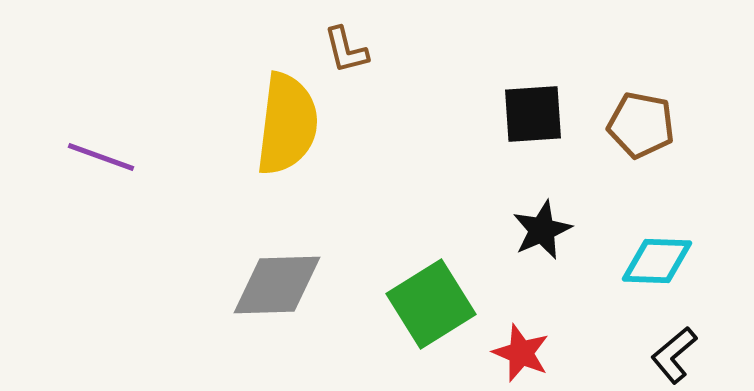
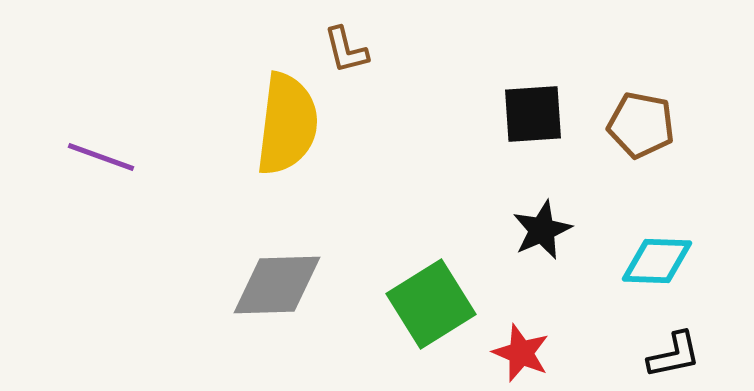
black L-shape: rotated 152 degrees counterclockwise
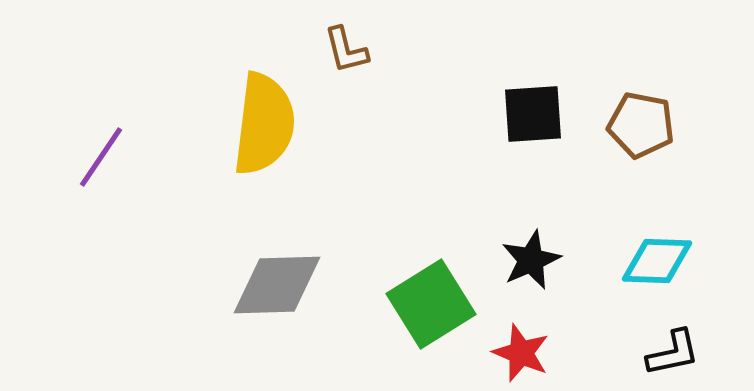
yellow semicircle: moved 23 px left
purple line: rotated 76 degrees counterclockwise
black star: moved 11 px left, 30 px down
black L-shape: moved 1 px left, 2 px up
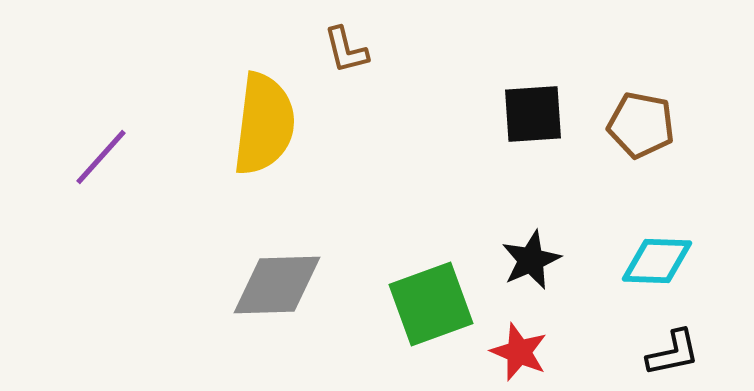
purple line: rotated 8 degrees clockwise
green square: rotated 12 degrees clockwise
red star: moved 2 px left, 1 px up
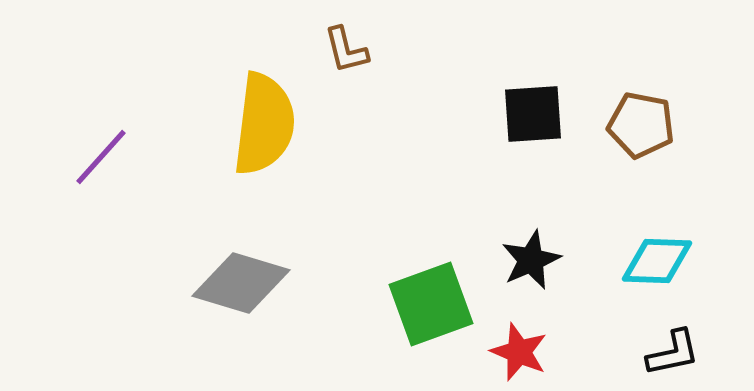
gray diamond: moved 36 px left, 2 px up; rotated 18 degrees clockwise
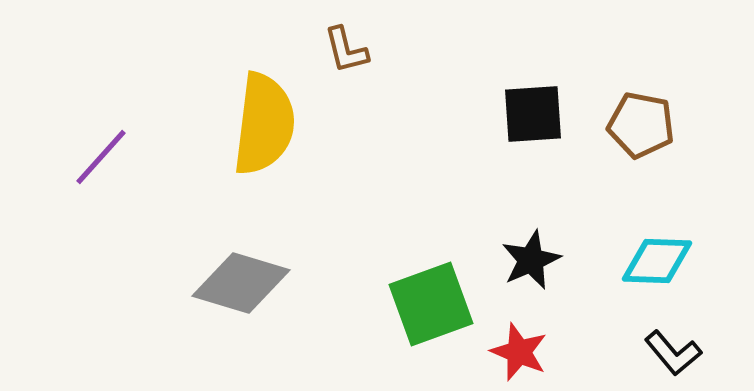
black L-shape: rotated 62 degrees clockwise
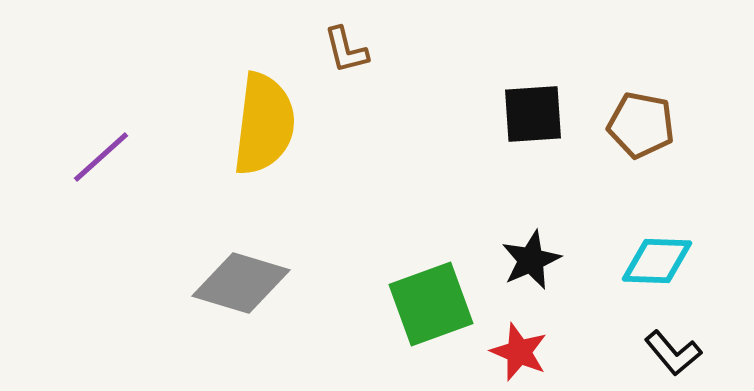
purple line: rotated 6 degrees clockwise
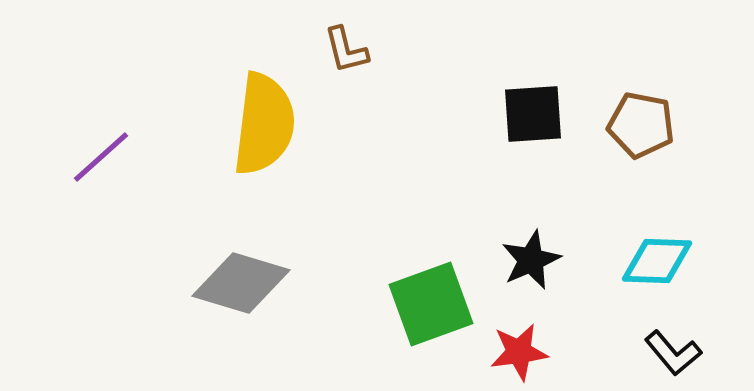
red star: rotated 30 degrees counterclockwise
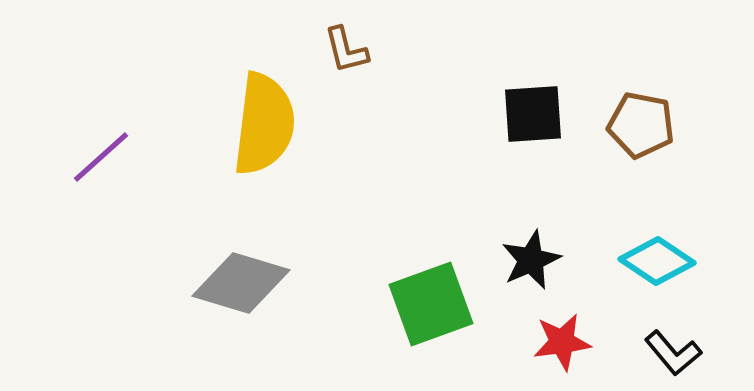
cyan diamond: rotated 32 degrees clockwise
red star: moved 43 px right, 10 px up
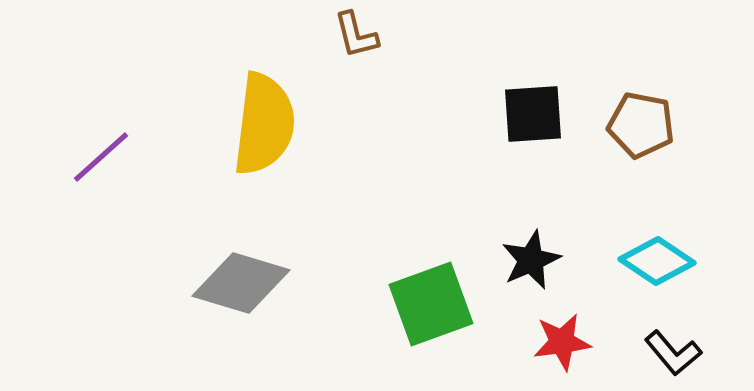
brown L-shape: moved 10 px right, 15 px up
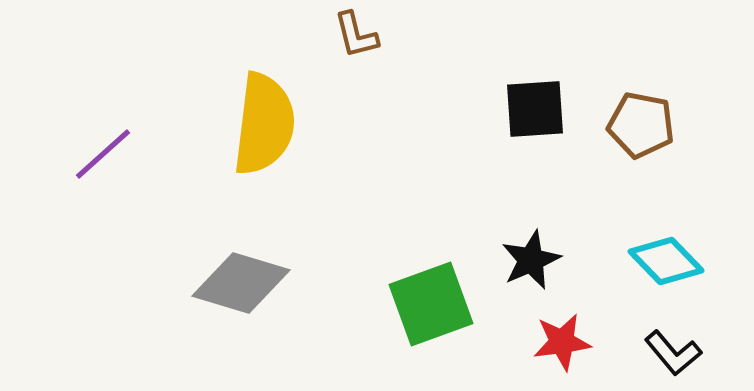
black square: moved 2 px right, 5 px up
purple line: moved 2 px right, 3 px up
cyan diamond: moved 9 px right; rotated 12 degrees clockwise
